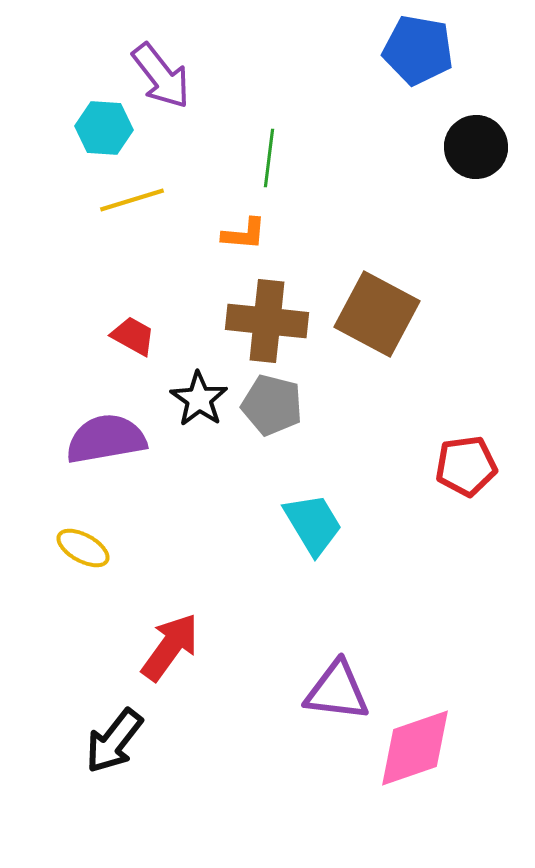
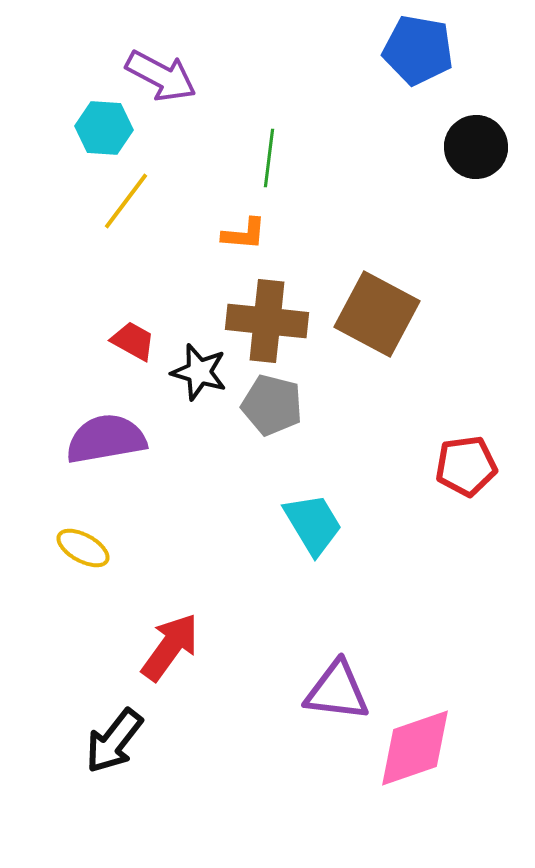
purple arrow: rotated 24 degrees counterclockwise
yellow line: moved 6 px left, 1 px down; rotated 36 degrees counterclockwise
red trapezoid: moved 5 px down
black star: moved 27 px up; rotated 18 degrees counterclockwise
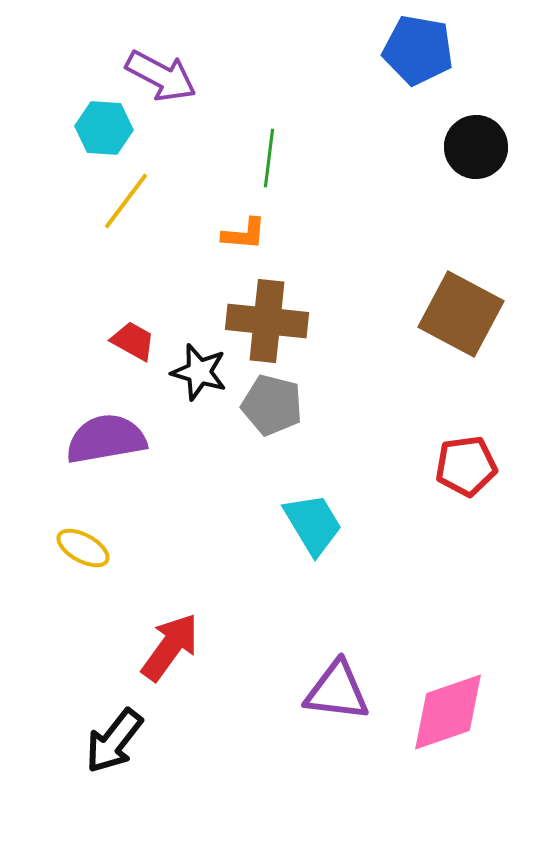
brown square: moved 84 px right
pink diamond: moved 33 px right, 36 px up
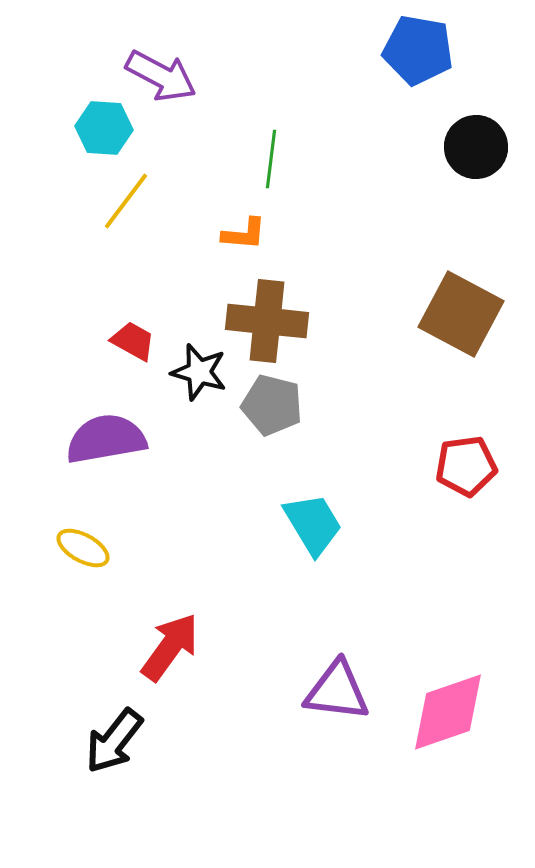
green line: moved 2 px right, 1 px down
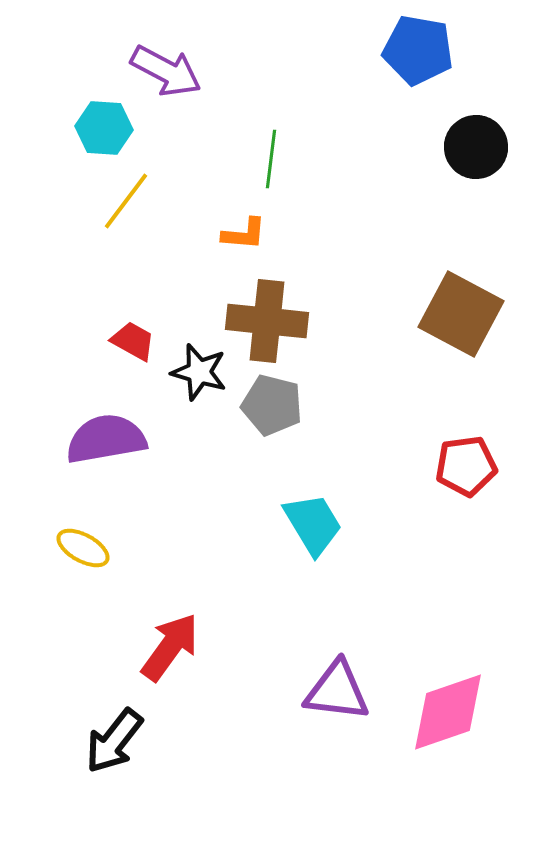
purple arrow: moved 5 px right, 5 px up
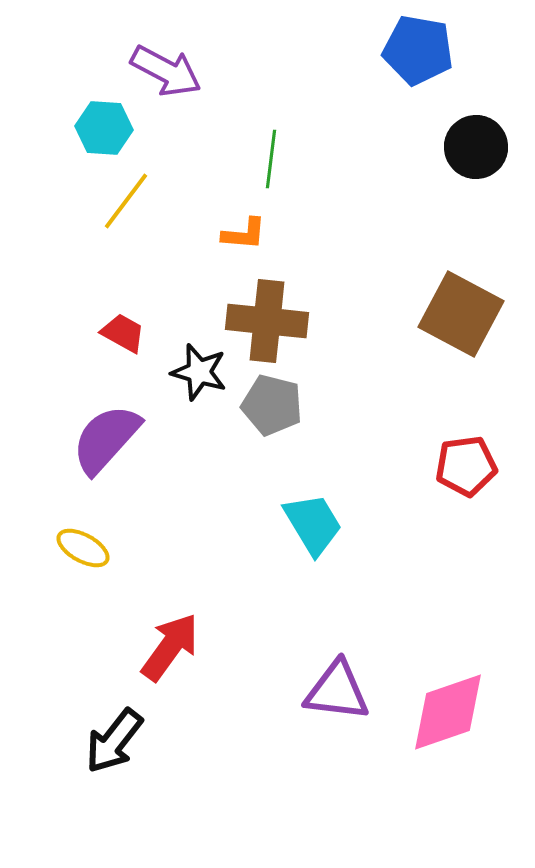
red trapezoid: moved 10 px left, 8 px up
purple semicircle: rotated 38 degrees counterclockwise
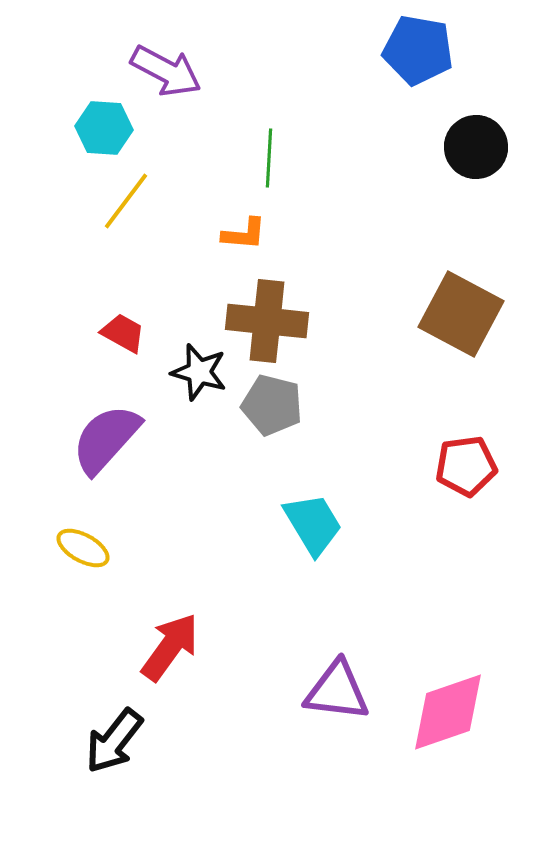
green line: moved 2 px left, 1 px up; rotated 4 degrees counterclockwise
